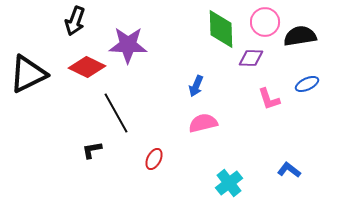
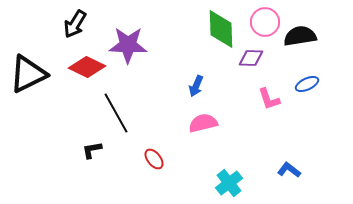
black arrow: moved 3 px down; rotated 12 degrees clockwise
red ellipse: rotated 65 degrees counterclockwise
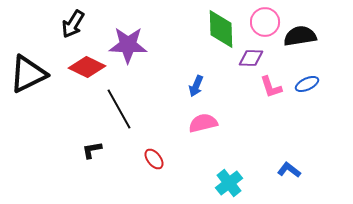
black arrow: moved 2 px left
pink L-shape: moved 2 px right, 12 px up
black line: moved 3 px right, 4 px up
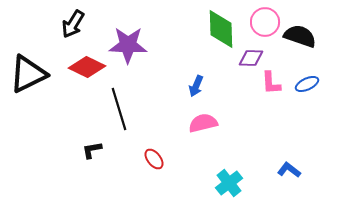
black semicircle: rotated 28 degrees clockwise
pink L-shape: moved 4 px up; rotated 15 degrees clockwise
black line: rotated 12 degrees clockwise
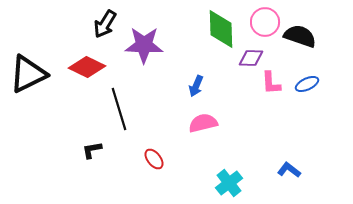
black arrow: moved 32 px right
purple star: moved 16 px right
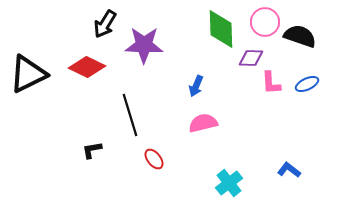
black line: moved 11 px right, 6 px down
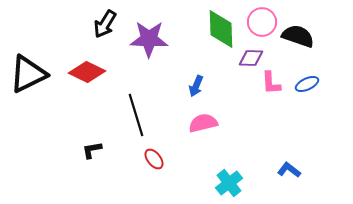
pink circle: moved 3 px left
black semicircle: moved 2 px left
purple star: moved 5 px right, 6 px up
red diamond: moved 5 px down
black line: moved 6 px right
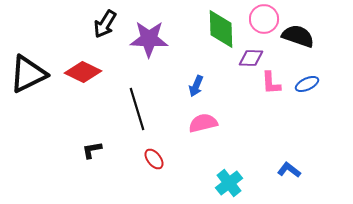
pink circle: moved 2 px right, 3 px up
red diamond: moved 4 px left
black line: moved 1 px right, 6 px up
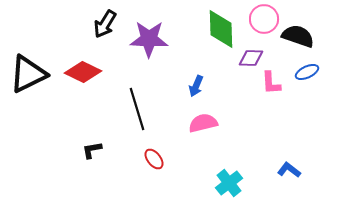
blue ellipse: moved 12 px up
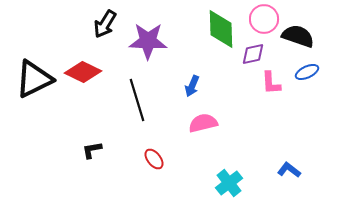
purple star: moved 1 px left, 2 px down
purple diamond: moved 2 px right, 4 px up; rotated 15 degrees counterclockwise
black triangle: moved 6 px right, 5 px down
blue arrow: moved 4 px left
black line: moved 9 px up
